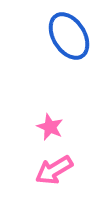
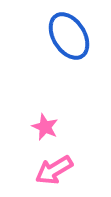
pink star: moved 5 px left
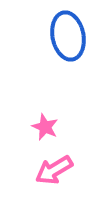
blue ellipse: moved 1 px left; rotated 21 degrees clockwise
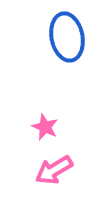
blue ellipse: moved 1 px left, 1 px down
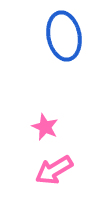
blue ellipse: moved 3 px left, 1 px up
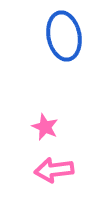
pink arrow: rotated 24 degrees clockwise
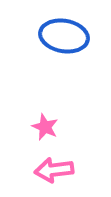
blue ellipse: rotated 69 degrees counterclockwise
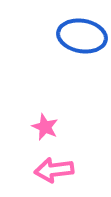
blue ellipse: moved 18 px right
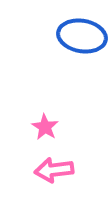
pink star: rotated 8 degrees clockwise
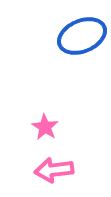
blue ellipse: rotated 33 degrees counterclockwise
